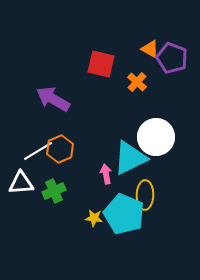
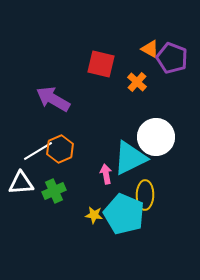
yellow star: moved 3 px up
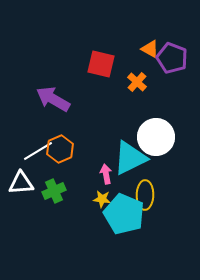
yellow star: moved 8 px right, 16 px up
